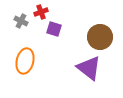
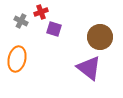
orange ellipse: moved 8 px left, 2 px up
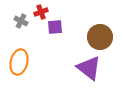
purple square: moved 1 px right, 2 px up; rotated 21 degrees counterclockwise
orange ellipse: moved 2 px right, 3 px down
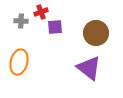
gray cross: rotated 24 degrees counterclockwise
brown circle: moved 4 px left, 4 px up
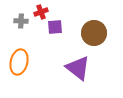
brown circle: moved 2 px left
purple triangle: moved 11 px left
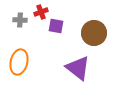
gray cross: moved 1 px left, 1 px up
purple square: moved 1 px right, 1 px up; rotated 14 degrees clockwise
